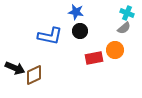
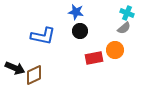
blue L-shape: moved 7 px left
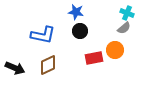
blue L-shape: moved 1 px up
brown diamond: moved 14 px right, 10 px up
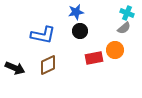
blue star: rotated 21 degrees counterclockwise
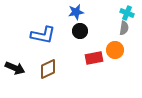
gray semicircle: rotated 40 degrees counterclockwise
brown diamond: moved 4 px down
